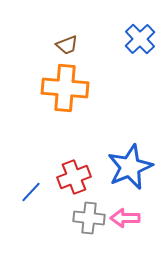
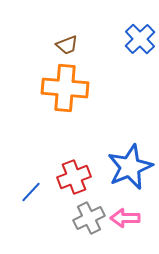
gray cross: rotated 32 degrees counterclockwise
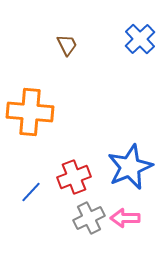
brown trapezoid: rotated 95 degrees counterclockwise
orange cross: moved 35 px left, 24 px down
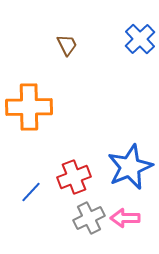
orange cross: moved 1 px left, 5 px up; rotated 6 degrees counterclockwise
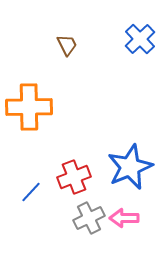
pink arrow: moved 1 px left
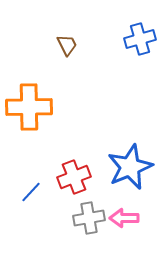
blue cross: rotated 28 degrees clockwise
gray cross: rotated 16 degrees clockwise
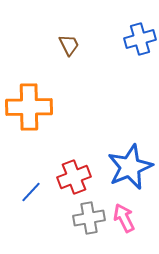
brown trapezoid: moved 2 px right
pink arrow: rotated 64 degrees clockwise
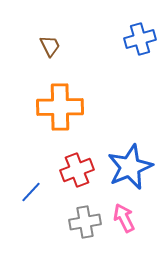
brown trapezoid: moved 19 px left, 1 px down
orange cross: moved 31 px right
red cross: moved 3 px right, 7 px up
gray cross: moved 4 px left, 4 px down
